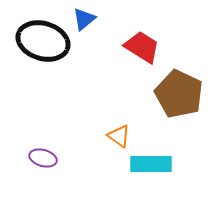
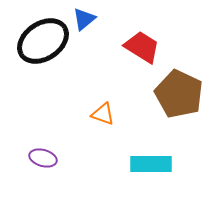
black ellipse: rotated 51 degrees counterclockwise
orange triangle: moved 16 px left, 22 px up; rotated 15 degrees counterclockwise
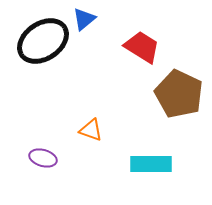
orange triangle: moved 12 px left, 16 px down
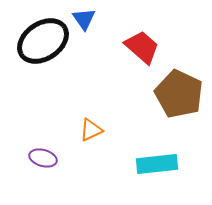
blue triangle: rotated 25 degrees counterclockwise
red trapezoid: rotated 9 degrees clockwise
orange triangle: rotated 45 degrees counterclockwise
cyan rectangle: moved 6 px right; rotated 6 degrees counterclockwise
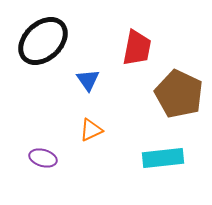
blue triangle: moved 4 px right, 61 px down
black ellipse: rotated 9 degrees counterclockwise
red trapezoid: moved 5 px left, 1 px down; rotated 60 degrees clockwise
cyan rectangle: moved 6 px right, 6 px up
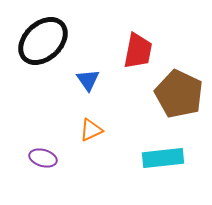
red trapezoid: moved 1 px right, 3 px down
